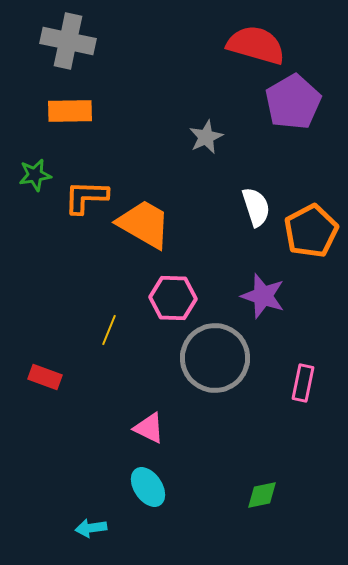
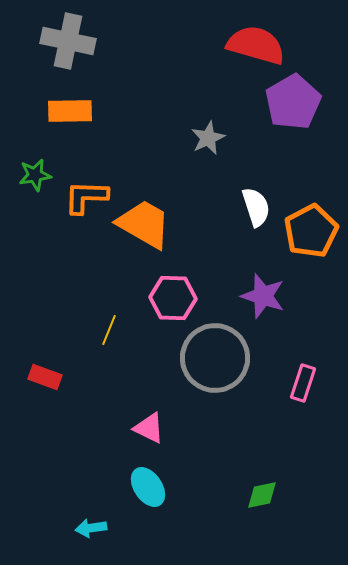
gray star: moved 2 px right, 1 px down
pink rectangle: rotated 6 degrees clockwise
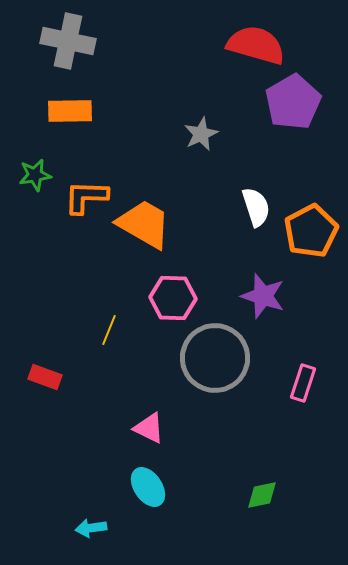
gray star: moved 7 px left, 4 px up
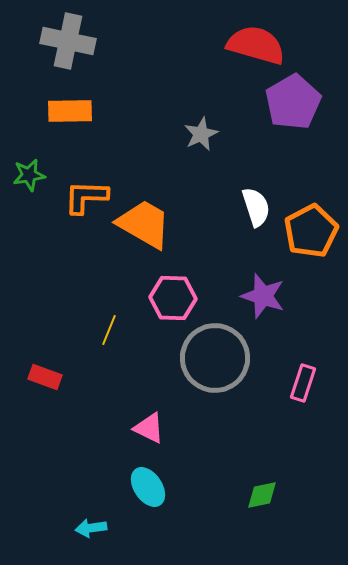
green star: moved 6 px left
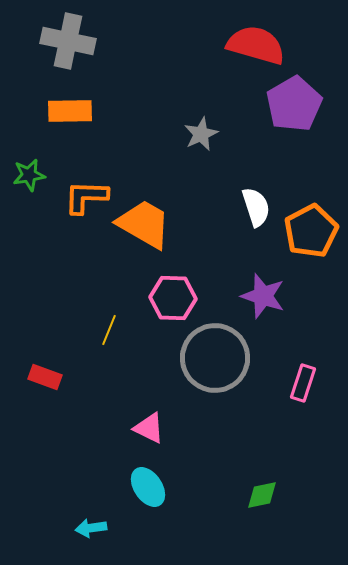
purple pentagon: moved 1 px right, 2 px down
